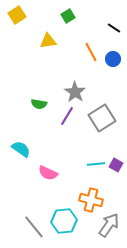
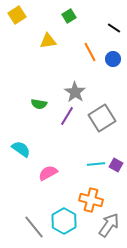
green square: moved 1 px right
orange line: moved 1 px left
pink semicircle: rotated 126 degrees clockwise
cyan hexagon: rotated 25 degrees counterclockwise
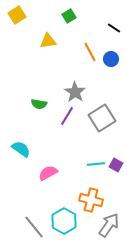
blue circle: moved 2 px left
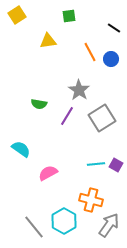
green square: rotated 24 degrees clockwise
gray star: moved 4 px right, 2 px up
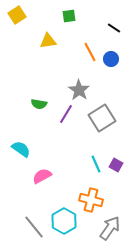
purple line: moved 1 px left, 2 px up
cyan line: rotated 72 degrees clockwise
pink semicircle: moved 6 px left, 3 px down
gray arrow: moved 1 px right, 3 px down
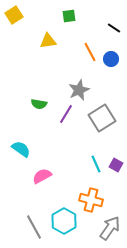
yellow square: moved 3 px left
gray star: rotated 15 degrees clockwise
gray line: rotated 10 degrees clockwise
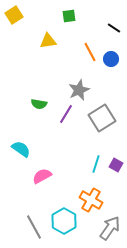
cyan line: rotated 42 degrees clockwise
orange cross: rotated 15 degrees clockwise
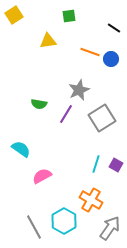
orange line: rotated 42 degrees counterclockwise
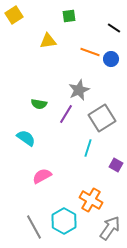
cyan semicircle: moved 5 px right, 11 px up
cyan line: moved 8 px left, 16 px up
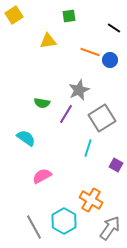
blue circle: moved 1 px left, 1 px down
green semicircle: moved 3 px right, 1 px up
